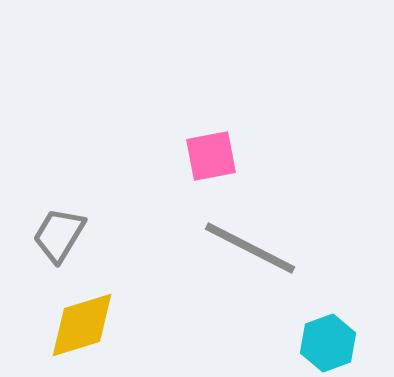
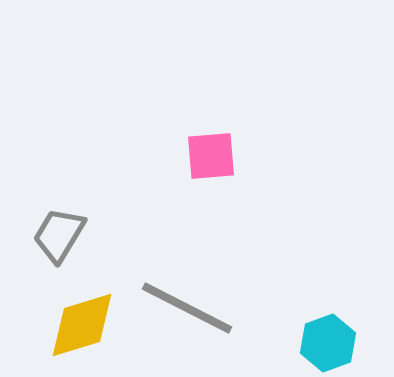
pink square: rotated 6 degrees clockwise
gray line: moved 63 px left, 60 px down
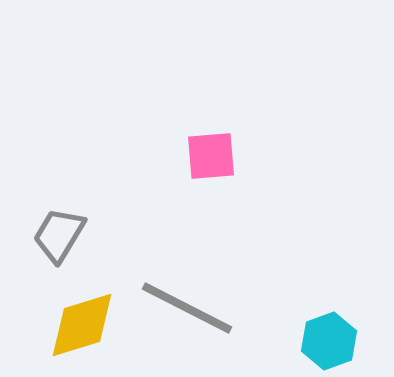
cyan hexagon: moved 1 px right, 2 px up
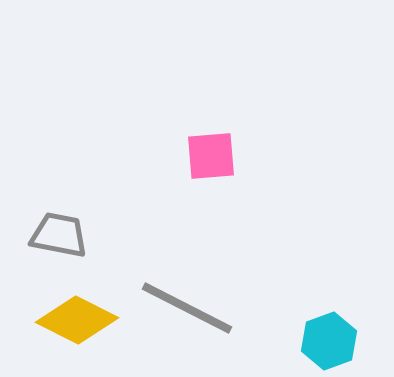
gray trapezoid: rotated 70 degrees clockwise
yellow diamond: moved 5 px left, 5 px up; rotated 44 degrees clockwise
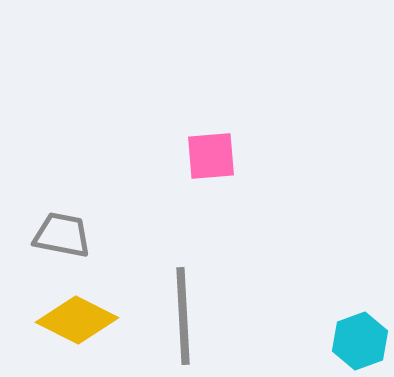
gray trapezoid: moved 3 px right
gray line: moved 4 px left, 8 px down; rotated 60 degrees clockwise
cyan hexagon: moved 31 px right
